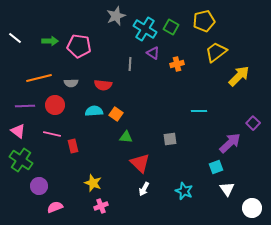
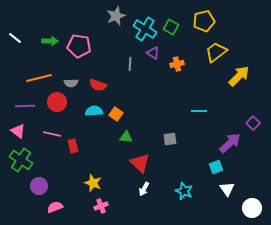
red semicircle: moved 5 px left; rotated 12 degrees clockwise
red circle: moved 2 px right, 3 px up
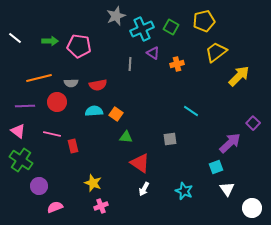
cyan cross: moved 3 px left; rotated 35 degrees clockwise
red semicircle: rotated 30 degrees counterclockwise
cyan line: moved 8 px left; rotated 35 degrees clockwise
red triangle: rotated 10 degrees counterclockwise
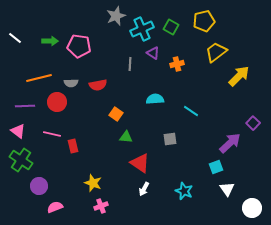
cyan semicircle: moved 61 px right, 12 px up
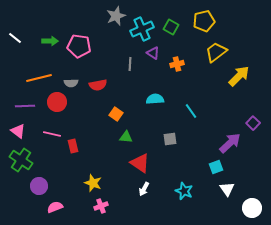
cyan line: rotated 21 degrees clockwise
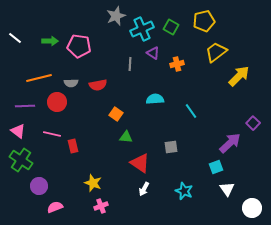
gray square: moved 1 px right, 8 px down
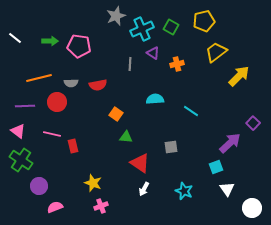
cyan line: rotated 21 degrees counterclockwise
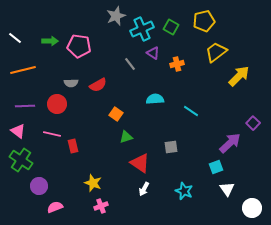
gray line: rotated 40 degrees counterclockwise
orange line: moved 16 px left, 8 px up
red semicircle: rotated 18 degrees counterclockwise
red circle: moved 2 px down
green triangle: rotated 24 degrees counterclockwise
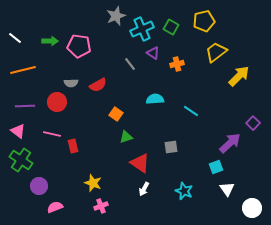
red circle: moved 2 px up
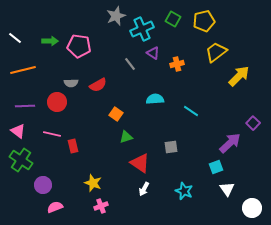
green square: moved 2 px right, 8 px up
purple circle: moved 4 px right, 1 px up
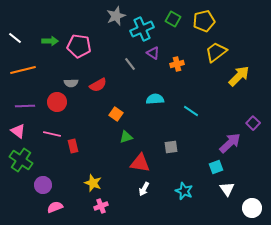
red triangle: rotated 25 degrees counterclockwise
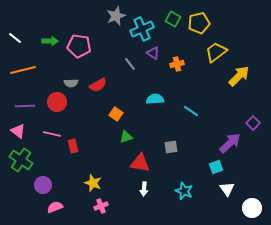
yellow pentagon: moved 5 px left, 2 px down
white arrow: rotated 24 degrees counterclockwise
